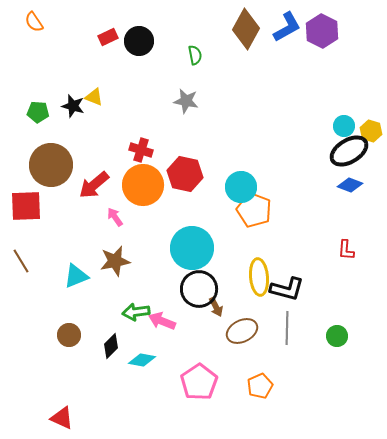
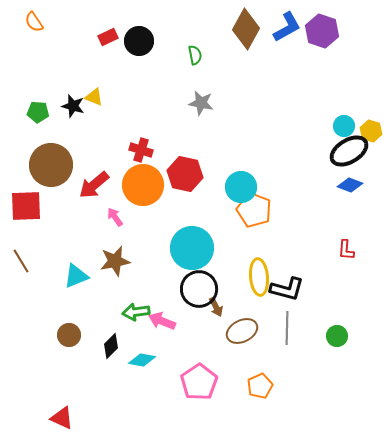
purple hexagon at (322, 31): rotated 8 degrees counterclockwise
gray star at (186, 101): moved 15 px right, 2 px down
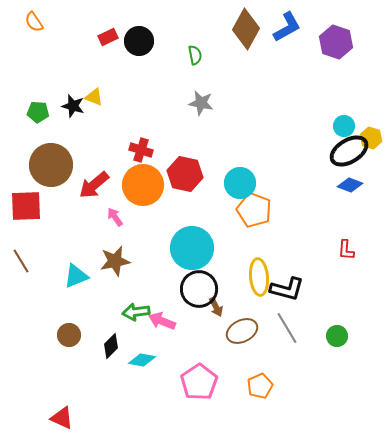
purple hexagon at (322, 31): moved 14 px right, 11 px down
yellow hexagon at (371, 131): moved 7 px down
cyan circle at (241, 187): moved 1 px left, 4 px up
gray line at (287, 328): rotated 32 degrees counterclockwise
